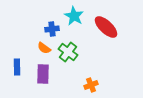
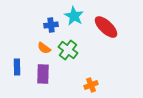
blue cross: moved 1 px left, 4 px up
green cross: moved 2 px up
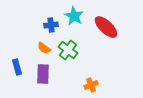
blue rectangle: rotated 14 degrees counterclockwise
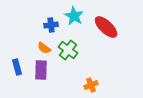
purple rectangle: moved 2 px left, 4 px up
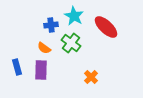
green cross: moved 3 px right, 7 px up
orange cross: moved 8 px up; rotated 24 degrees counterclockwise
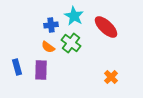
orange semicircle: moved 4 px right, 1 px up
orange cross: moved 20 px right
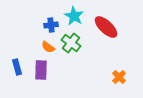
orange cross: moved 8 px right
